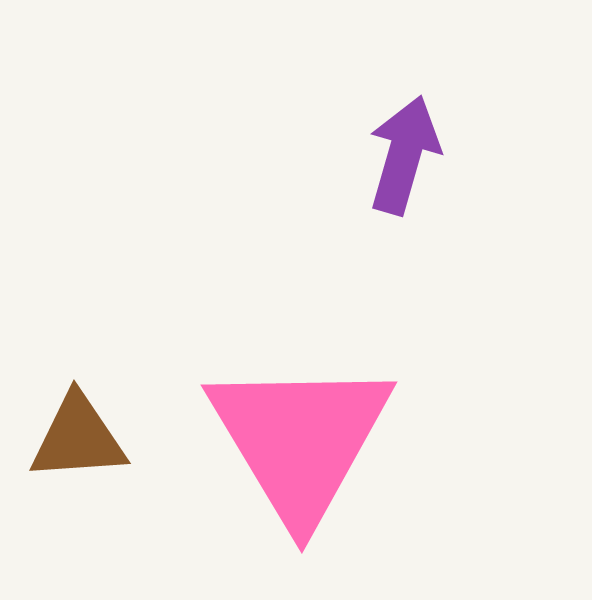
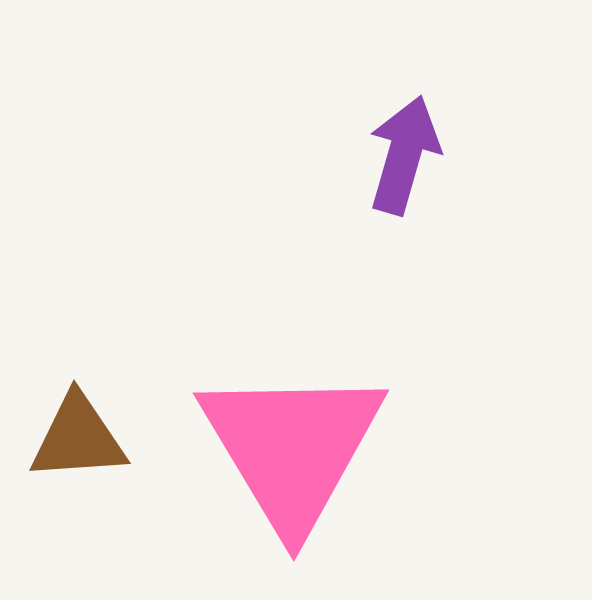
pink triangle: moved 8 px left, 8 px down
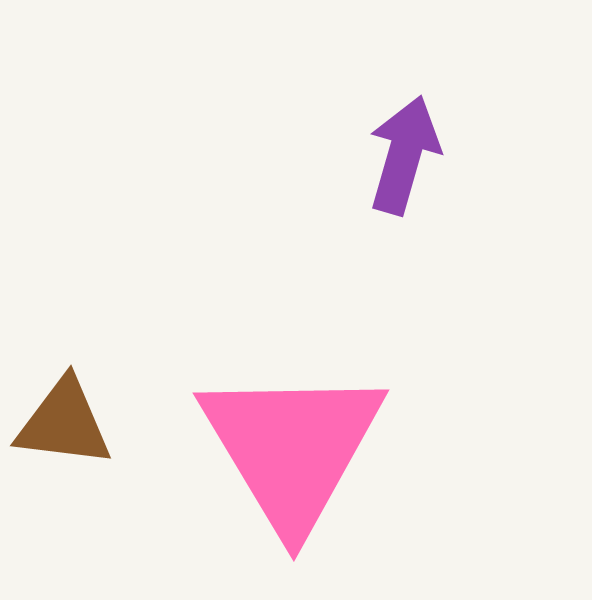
brown triangle: moved 14 px left, 15 px up; rotated 11 degrees clockwise
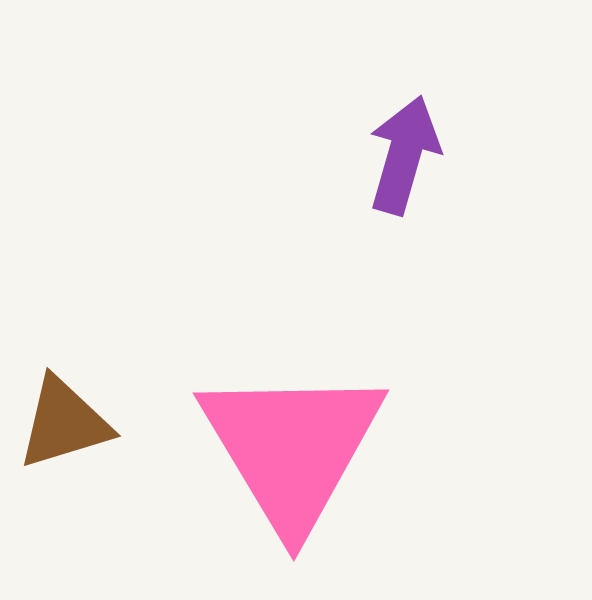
brown triangle: rotated 24 degrees counterclockwise
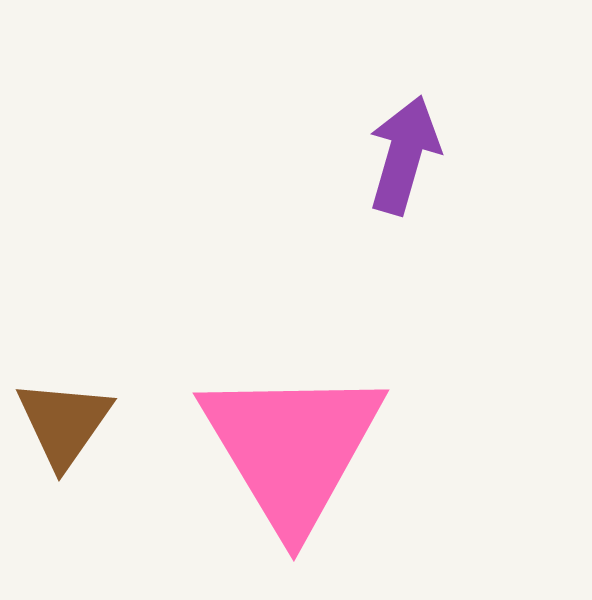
brown triangle: rotated 38 degrees counterclockwise
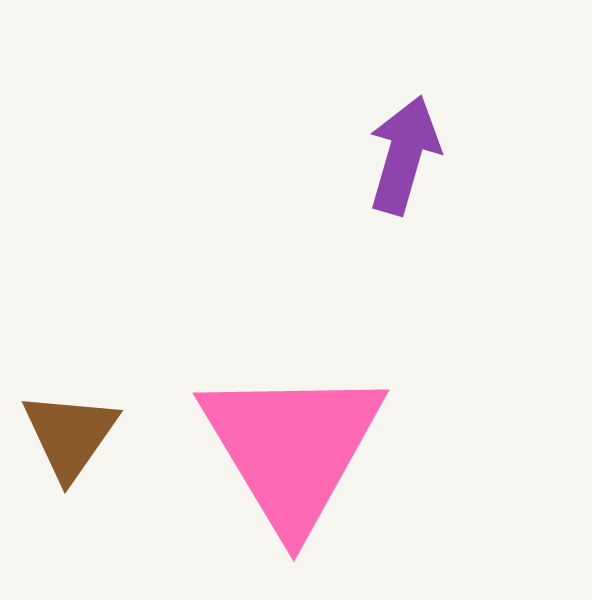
brown triangle: moved 6 px right, 12 px down
